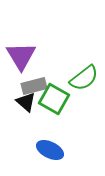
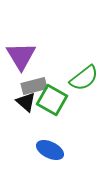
green square: moved 2 px left, 1 px down
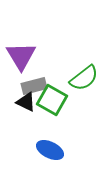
black triangle: rotated 15 degrees counterclockwise
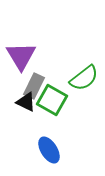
gray rectangle: rotated 50 degrees counterclockwise
blue ellipse: moved 1 px left; rotated 32 degrees clockwise
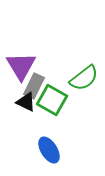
purple triangle: moved 10 px down
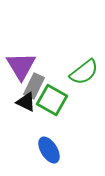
green semicircle: moved 6 px up
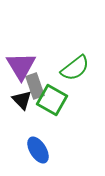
green semicircle: moved 9 px left, 4 px up
gray rectangle: moved 1 px right; rotated 45 degrees counterclockwise
black triangle: moved 4 px left, 2 px up; rotated 20 degrees clockwise
blue ellipse: moved 11 px left
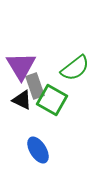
black triangle: rotated 20 degrees counterclockwise
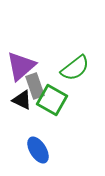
purple triangle: rotated 20 degrees clockwise
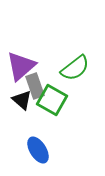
black triangle: rotated 15 degrees clockwise
